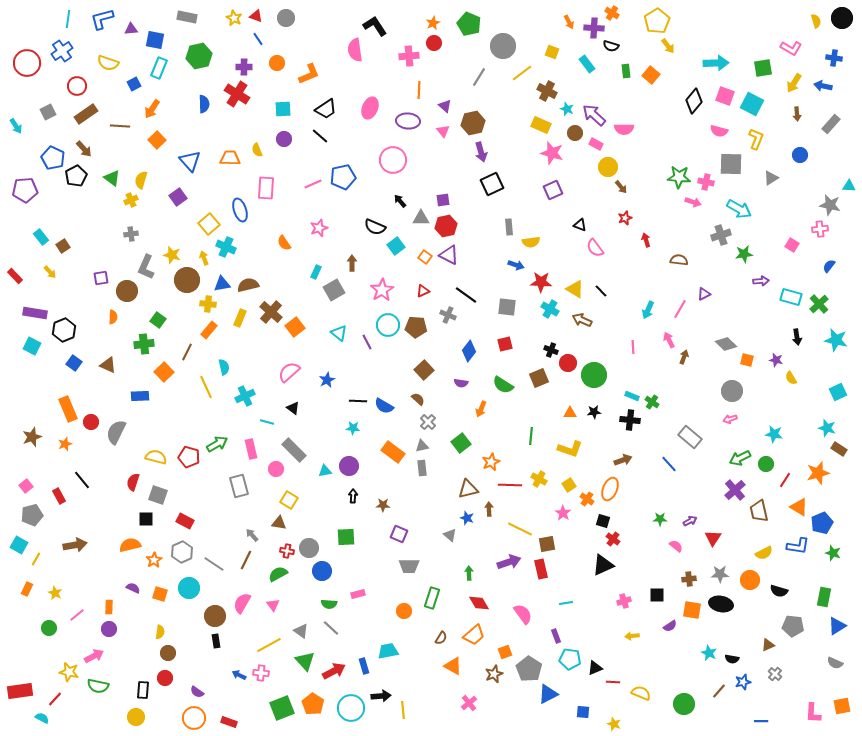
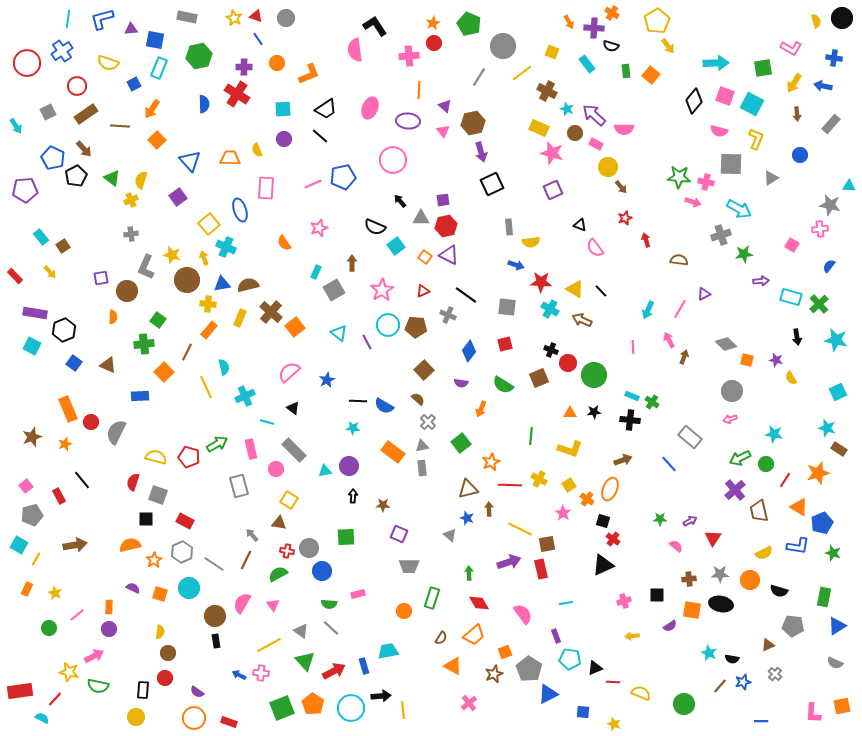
yellow rectangle at (541, 125): moved 2 px left, 3 px down
brown line at (719, 691): moved 1 px right, 5 px up
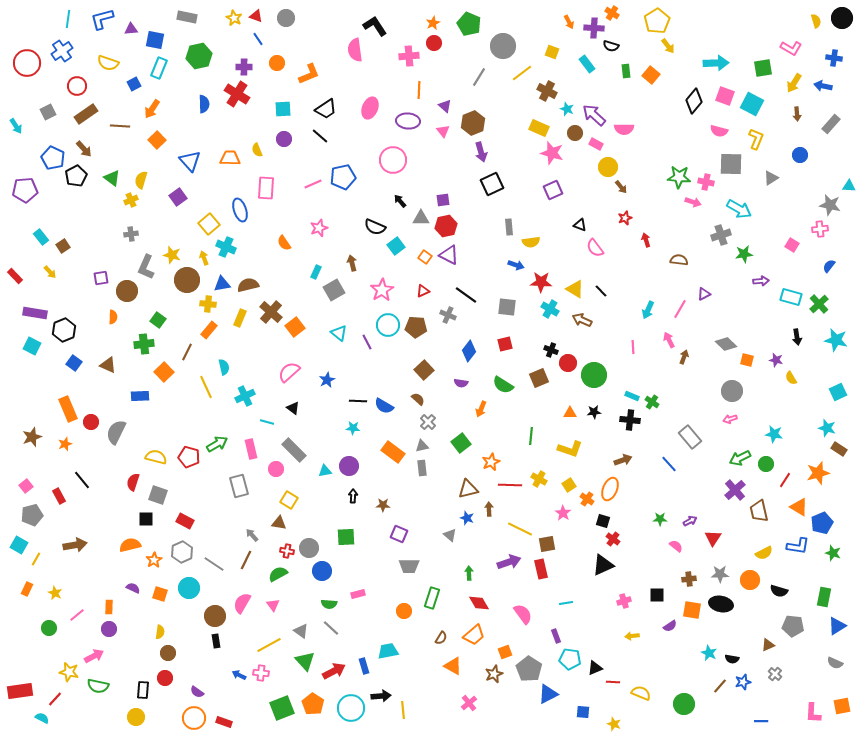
brown hexagon at (473, 123): rotated 10 degrees counterclockwise
brown arrow at (352, 263): rotated 14 degrees counterclockwise
gray rectangle at (690, 437): rotated 10 degrees clockwise
red rectangle at (229, 722): moved 5 px left
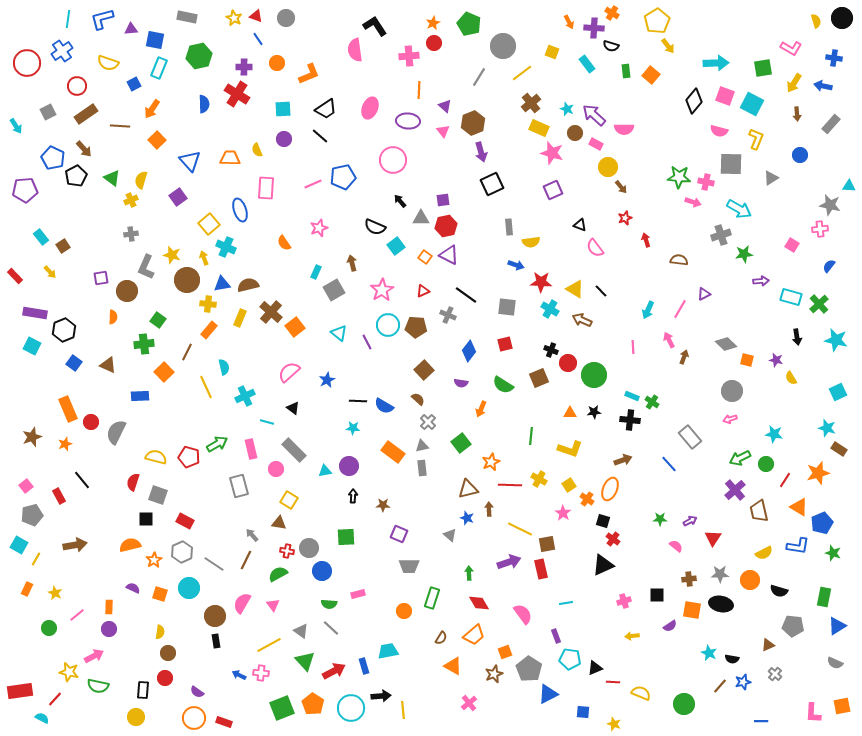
brown cross at (547, 91): moved 16 px left, 12 px down; rotated 24 degrees clockwise
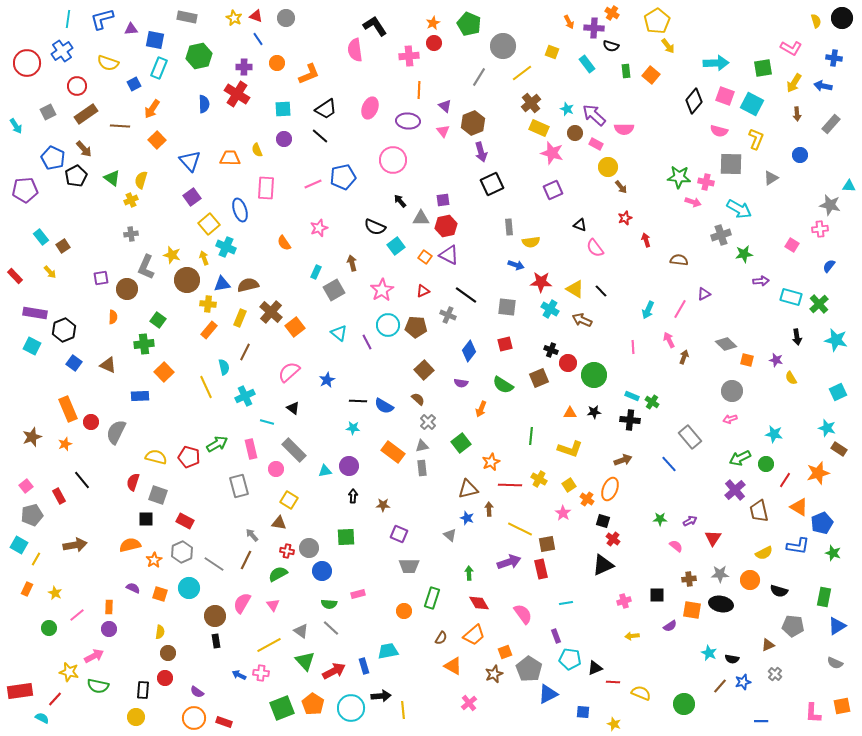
purple square at (178, 197): moved 14 px right
brown circle at (127, 291): moved 2 px up
brown line at (187, 352): moved 58 px right
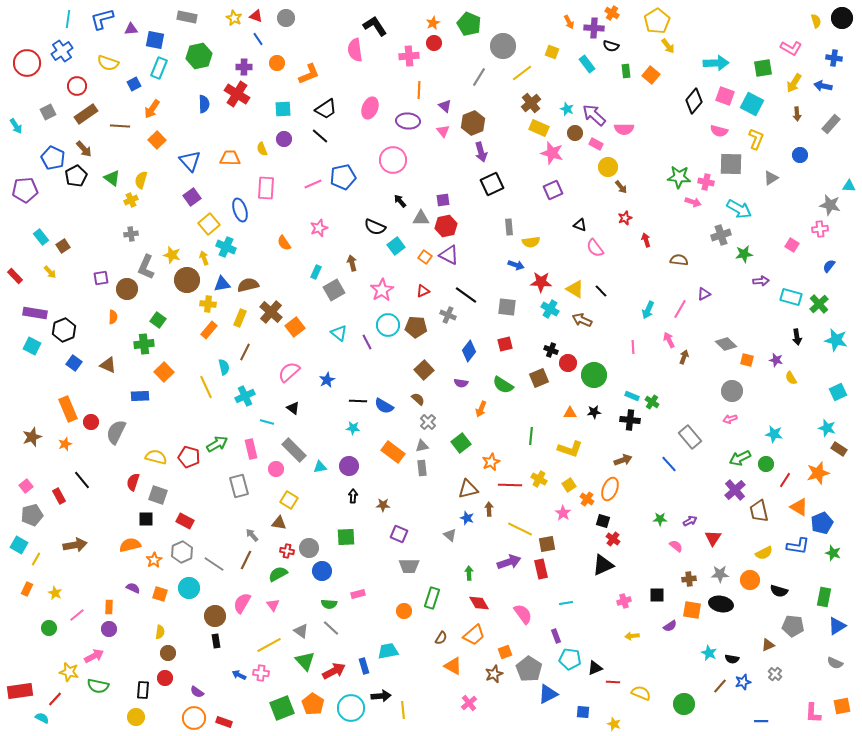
yellow semicircle at (257, 150): moved 5 px right, 1 px up
cyan triangle at (325, 471): moved 5 px left, 4 px up
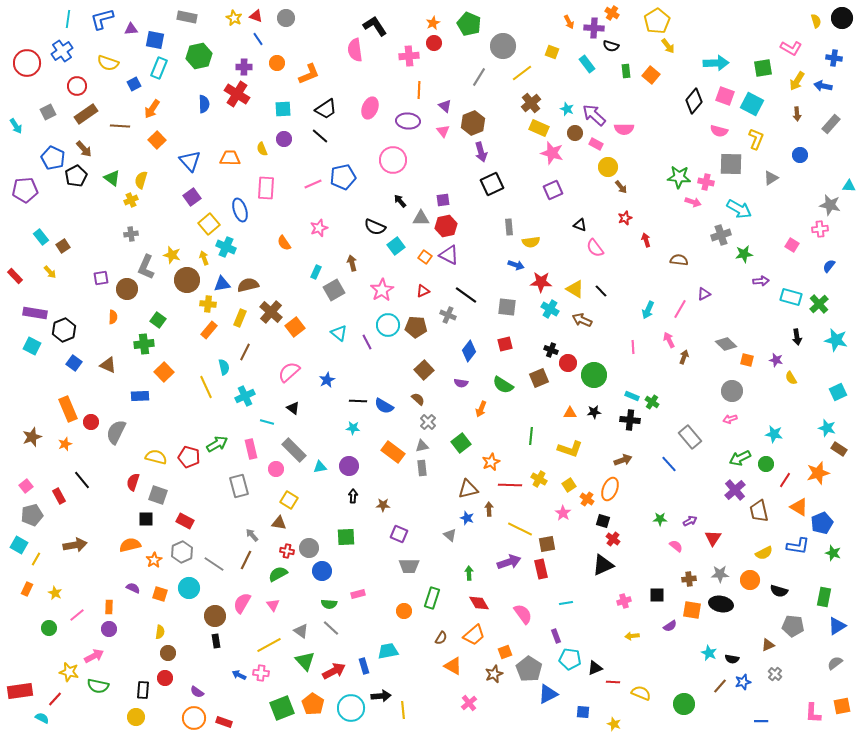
yellow arrow at (794, 83): moved 3 px right, 2 px up
gray semicircle at (835, 663): rotated 119 degrees clockwise
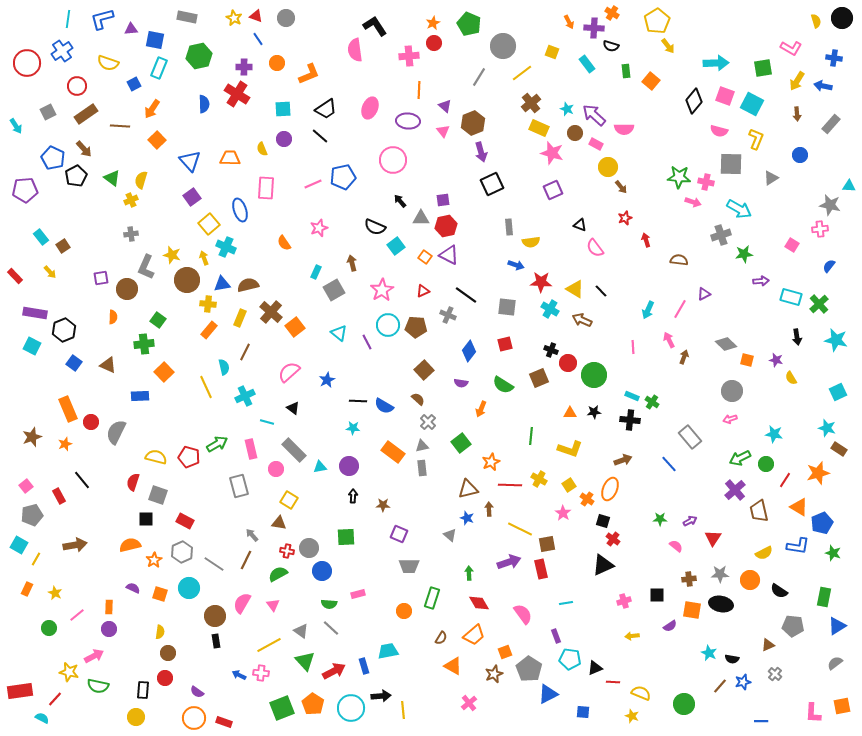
orange square at (651, 75): moved 6 px down
black semicircle at (779, 591): rotated 18 degrees clockwise
yellow star at (614, 724): moved 18 px right, 8 px up
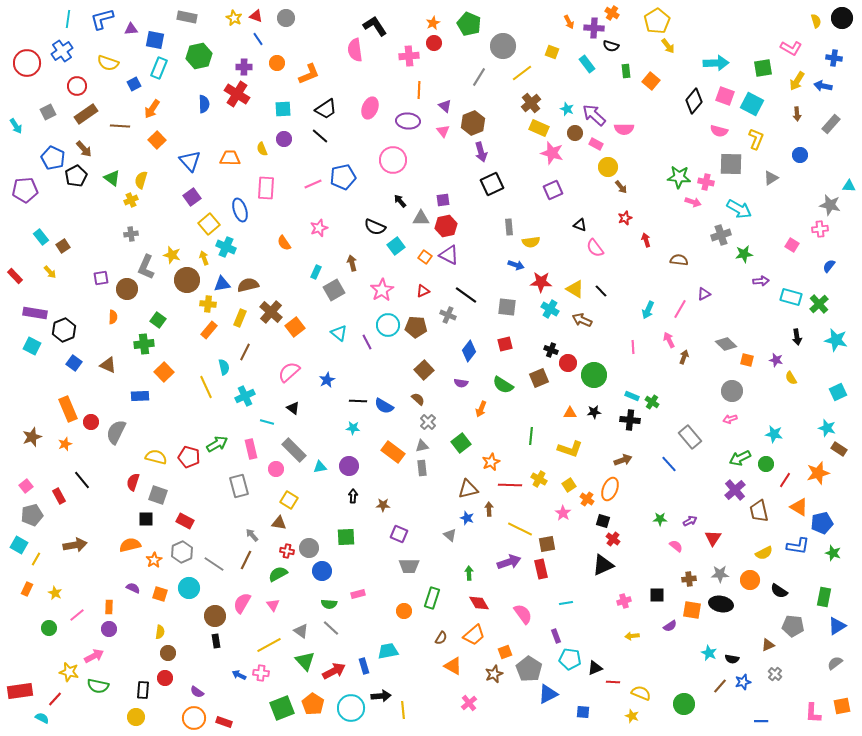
blue pentagon at (822, 523): rotated 10 degrees clockwise
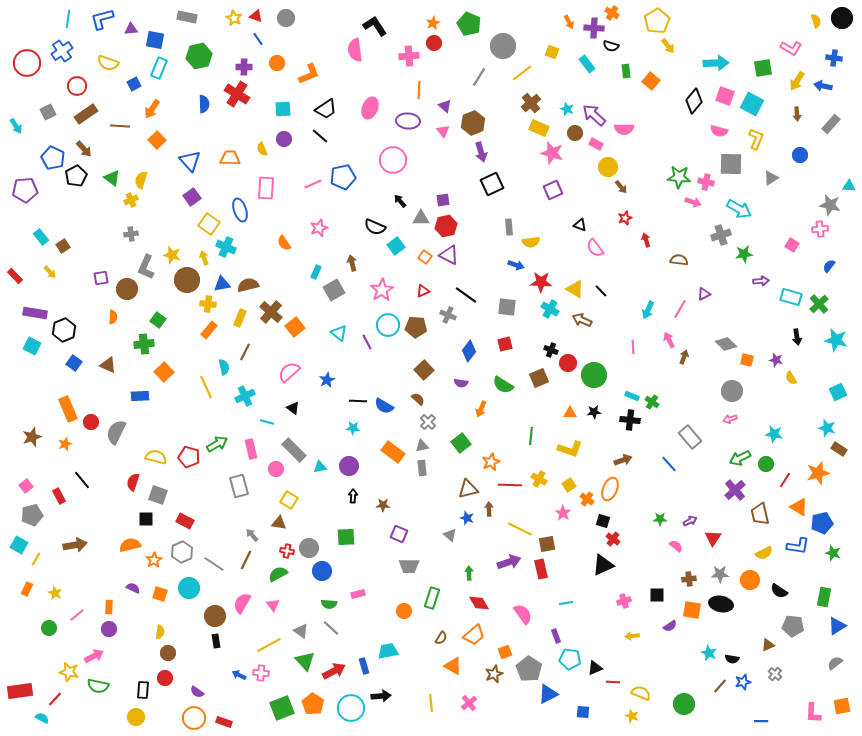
yellow square at (209, 224): rotated 15 degrees counterclockwise
brown trapezoid at (759, 511): moved 1 px right, 3 px down
yellow line at (403, 710): moved 28 px right, 7 px up
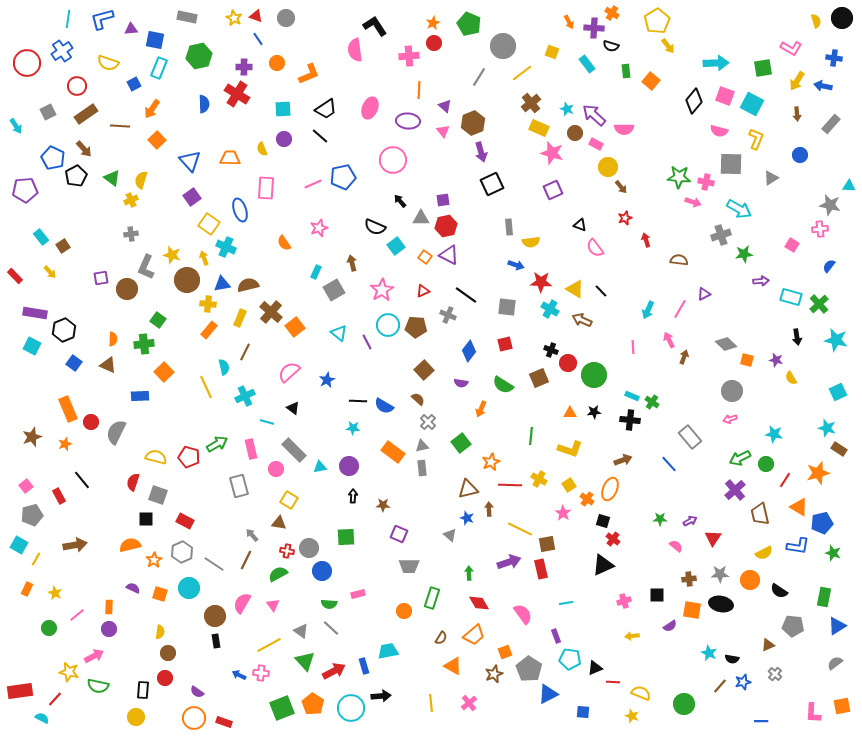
orange semicircle at (113, 317): moved 22 px down
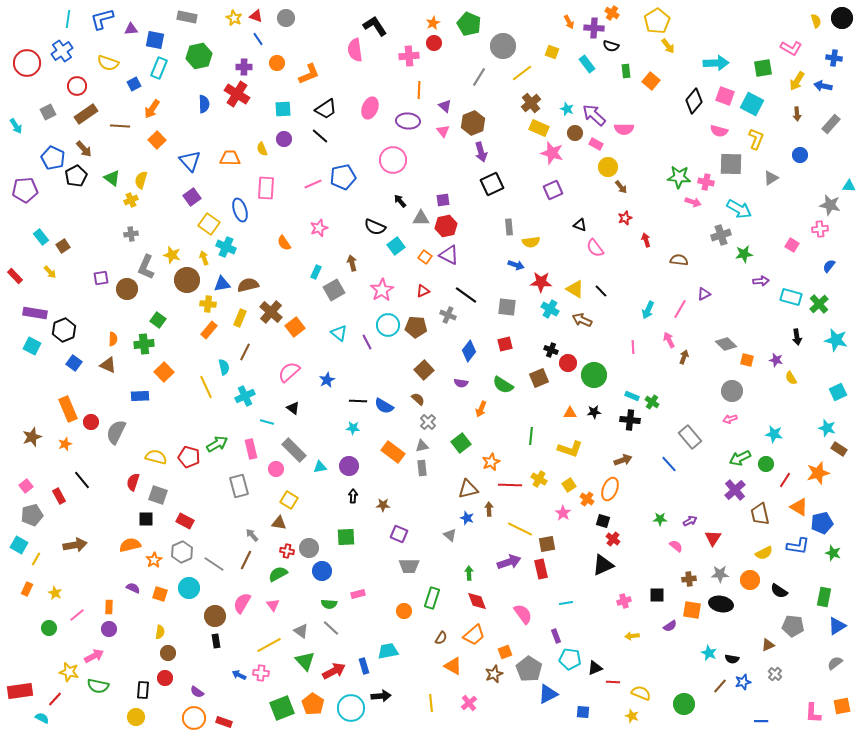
red diamond at (479, 603): moved 2 px left, 2 px up; rotated 10 degrees clockwise
